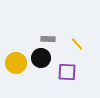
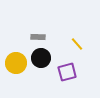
gray rectangle: moved 10 px left, 2 px up
purple square: rotated 18 degrees counterclockwise
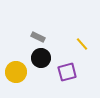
gray rectangle: rotated 24 degrees clockwise
yellow line: moved 5 px right
yellow circle: moved 9 px down
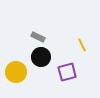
yellow line: moved 1 px down; rotated 16 degrees clockwise
black circle: moved 1 px up
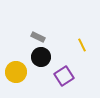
purple square: moved 3 px left, 4 px down; rotated 18 degrees counterclockwise
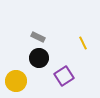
yellow line: moved 1 px right, 2 px up
black circle: moved 2 px left, 1 px down
yellow circle: moved 9 px down
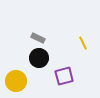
gray rectangle: moved 1 px down
purple square: rotated 18 degrees clockwise
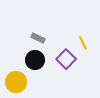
black circle: moved 4 px left, 2 px down
purple square: moved 2 px right, 17 px up; rotated 30 degrees counterclockwise
yellow circle: moved 1 px down
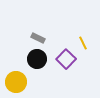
black circle: moved 2 px right, 1 px up
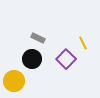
black circle: moved 5 px left
yellow circle: moved 2 px left, 1 px up
